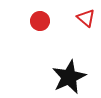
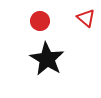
black star: moved 22 px left, 18 px up; rotated 16 degrees counterclockwise
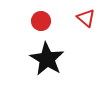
red circle: moved 1 px right
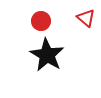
black star: moved 4 px up
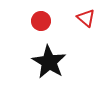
black star: moved 2 px right, 7 px down
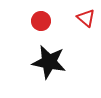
black star: rotated 20 degrees counterclockwise
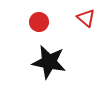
red circle: moved 2 px left, 1 px down
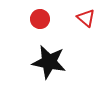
red circle: moved 1 px right, 3 px up
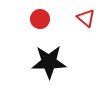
black star: rotated 12 degrees counterclockwise
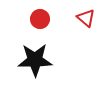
black star: moved 14 px left, 2 px up
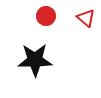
red circle: moved 6 px right, 3 px up
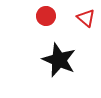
black star: moved 24 px right; rotated 24 degrees clockwise
